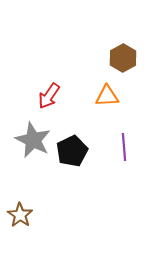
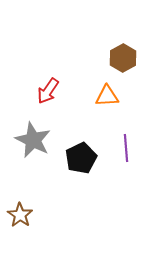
red arrow: moved 1 px left, 5 px up
purple line: moved 2 px right, 1 px down
black pentagon: moved 9 px right, 7 px down
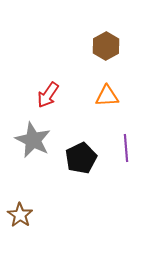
brown hexagon: moved 17 px left, 12 px up
red arrow: moved 4 px down
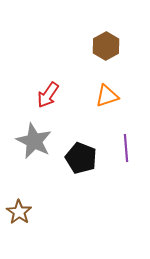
orange triangle: rotated 15 degrees counterclockwise
gray star: moved 1 px right, 1 px down
black pentagon: rotated 24 degrees counterclockwise
brown star: moved 1 px left, 3 px up
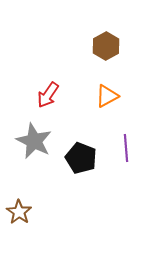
orange triangle: rotated 10 degrees counterclockwise
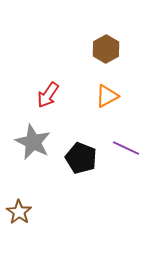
brown hexagon: moved 3 px down
gray star: moved 1 px left, 1 px down
purple line: rotated 60 degrees counterclockwise
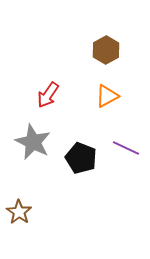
brown hexagon: moved 1 px down
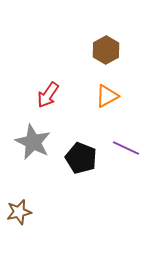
brown star: rotated 25 degrees clockwise
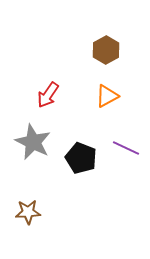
brown star: moved 9 px right; rotated 10 degrees clockwise
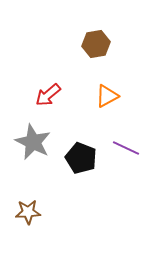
brown hexagon: moved 10 px left, 6 px up; rotated 20 degrees clockwise
red arrow: rotated 16 degrees clockwise
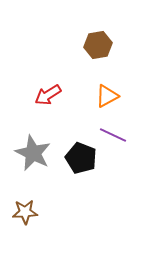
brown hexagon: moved 2 px right, 1 px down
red arrow: rotated 8 degrees clockwise
gray star: moved 11 px down
purple line: moved 13 px left, 13 px up
brown star: moved 3 px left
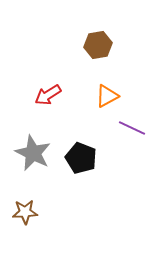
purple line: moved 19 px right, 7 px up
